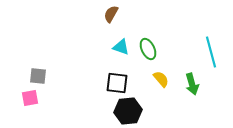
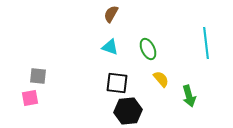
cyan triangle: moved 11 px left
cyan line: moved 5 px left, 9 px up; rotated 8 degrees clockwise
green arrow: moved 3 px left, 12 px down
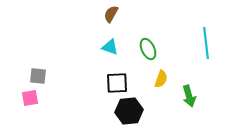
yellow semicircle: rotated 60 degrees clockwise
black square: rotated 10 degrees counterclockwise
black hexagon: moved 1 px right
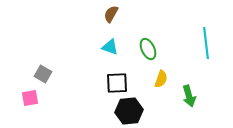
gray square: moved 5 px right, 2 px up; rotated 24 degrees clockwise
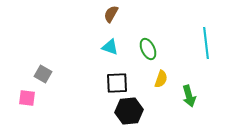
pink square: moved 3 px left; rotated 18 degrees clockwise
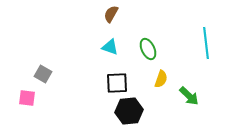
green arrow: rotated 30 degrees counterclockwise
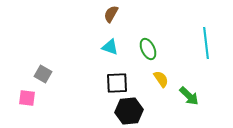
yellow semicircle: rotated 54 degrees counterclockwise
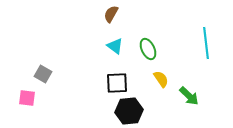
cyan triangle: moved 5 px right, 1 px up; rotated 18 degrees clockwise
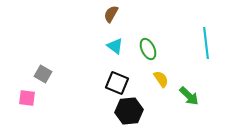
black square: rotated 25 degrees clockwise
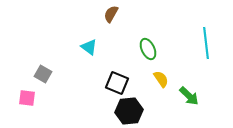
cyan triangle: moved 26 px left, 1 px down
